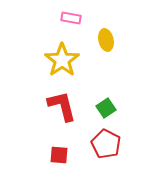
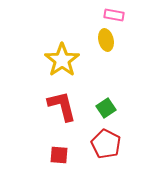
pink rectangle: moved 43 px right, 3 px up
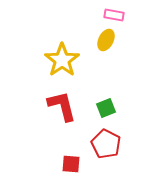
yellow ellipse: rotated 40 degrees clockwise
green square: rotated 12 degrees clockwise
red square: moved 12 px right, 9 px down
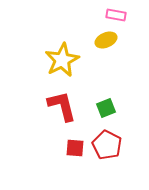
pink rectangle: moved 2 px right
yellow ellipse: rotated 40 degrees clockwise
yellow star: rotated 8 degrees clockwise
red pentagon: moved 1 px right, 1 px down
red square: moved 4 px right, 16 px up
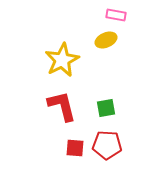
green square: rotated 12 degrees clockwise
red pentagon: rotated 24 degrees counterclockwise
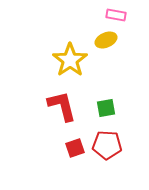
yellow star: moved 8 px right; rotated 8 degrees counterclockwise
red square: rotated 24 degrees counterclockwise
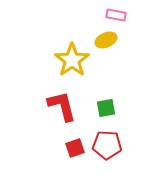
yellow star: moved 2 px right
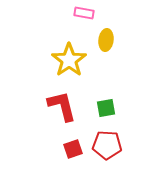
pink rectangle: moved 32 px left, 2 px up
yellow ellipse: rotated 60 degrees counterclockwise
yellow star: moved 3 px left
red square: moved 2 px left, 1 px down
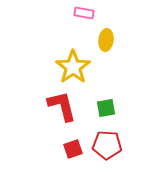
yellow star: moved 4 px right, 7 px down
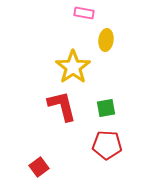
red square: moved 34 px left, 18 px down; rotated 18 degrees counterclockwise
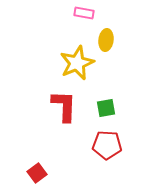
yellow star: moved 4 px right, 4 px up; rotated 12 degrees clockwise
red L-shape: moved 2 px right; rotated 16 degrees clockwise
red square: moved 2 px left, 6 px down
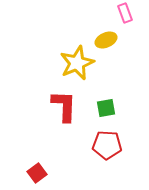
pink rectangle: moved 41 px right; rotated 60 degrees clockwise
yellow ellipse: rotated 60 degrees clockwise
